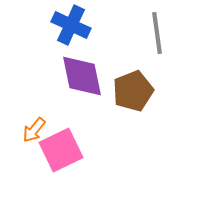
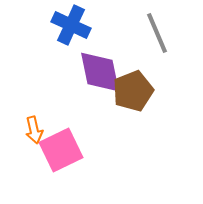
gray line: rotated 15 degrees counterclockwise
purple diamond: moved 18 px right, 4 px up
orange arrow: rotated 52 degrees counterclockwise
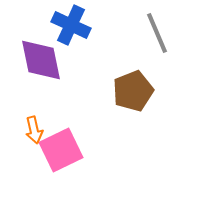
purple diamond: moved 59 px left, 12 px up
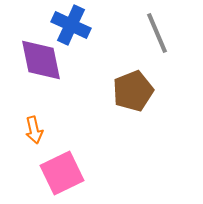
pink square: moved 1 px right, 23 px down
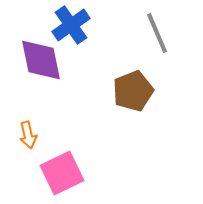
blue cross: rotated 30 degrees clockwise
orange arrow: moved 6 px left, 5 px down
